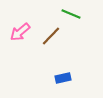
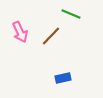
pink arrow: rotated 75 degrees counterclockwise
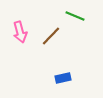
green line: moved 4 px right, 2 px down
pink arrow: rotated 10 degrees clockwise
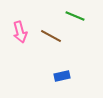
brown line: rotated 75 degrees clockwise
blue rectangle: moved 1 px left, 2 px up
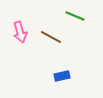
brown line: moved 1 px down
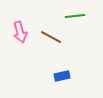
green line: rotated 30 degrees counterclockwise
